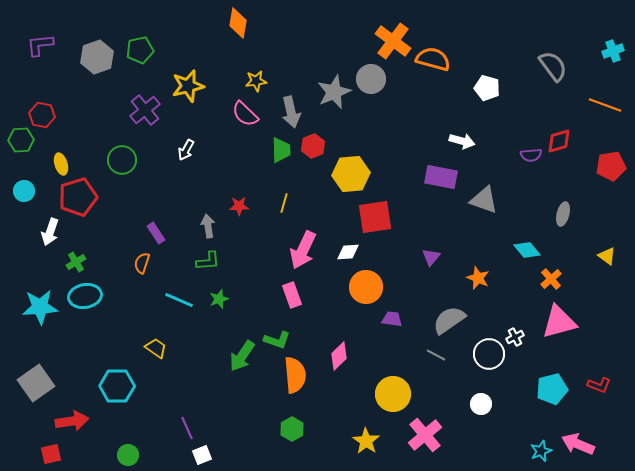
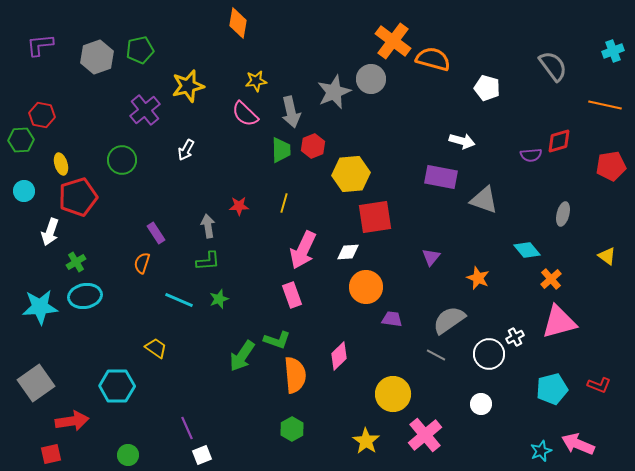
orange line at (605, 105): rotated 8 degrees counterclockwise
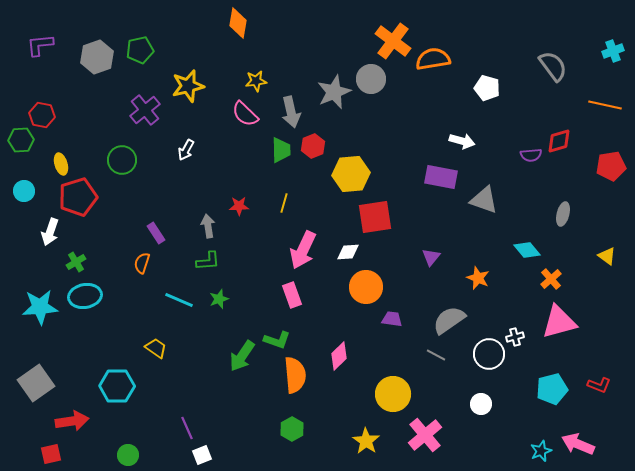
orange semicircle at (433, 59): rotated 24 degrees counterclockwise
white cross at (515, 337): rotated 12 degrees clockwise
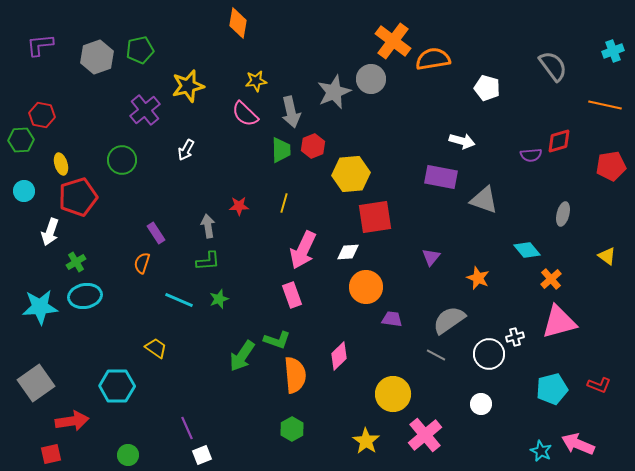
cyan star at (541, 451): rotated 25 degrees counterclockwise
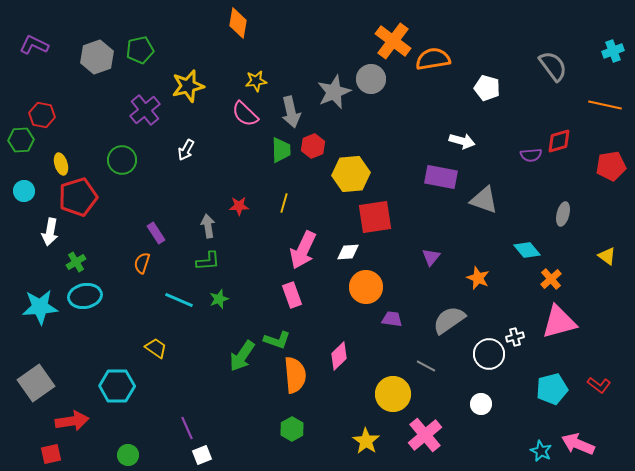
purple L-shape at (40, 45): moved 6 px left; rotated 32 degrees clockwise
white arrow at (50, 232): rotated 8 degrees counterclockwise
gray line at (436, 355): moved 10 px left, 11 px down
red L-shape at (599, 385): rotated 15 degrees clockwise
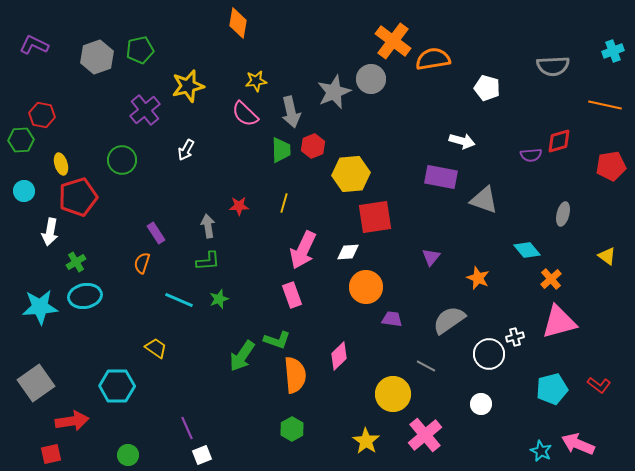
gray semicircle at (553, 66): rotated 124 degrees clockwise
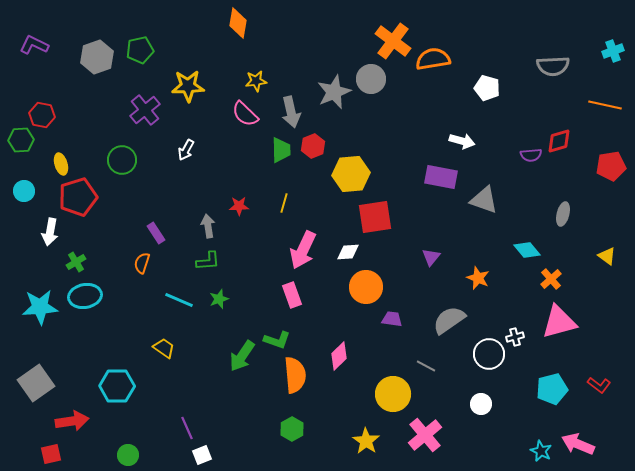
yellow star at (188, 86): rotated 12 degrees clockwise
yellow trapezoid at (156, 348): moved 8 px right
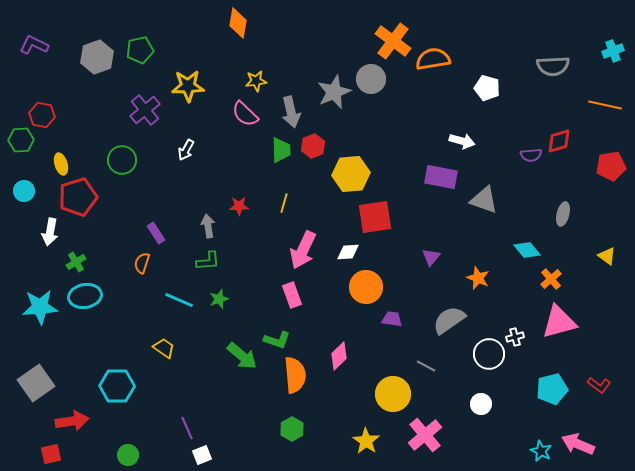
green arrow at (242, 356): rotated 84 degrees counterclockwise
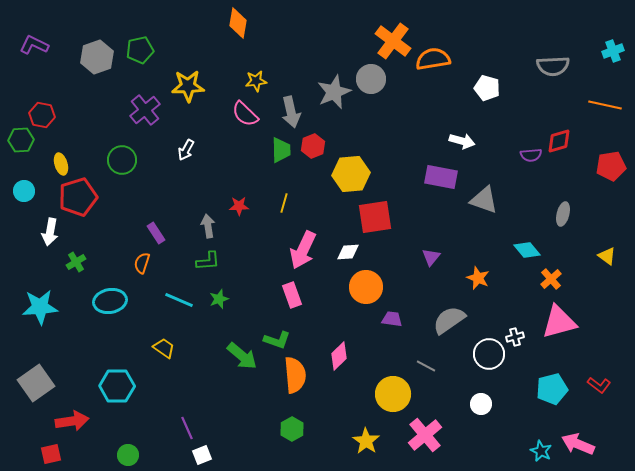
cyan ellipse at (85, 296): moved 25 px right, 5 px down
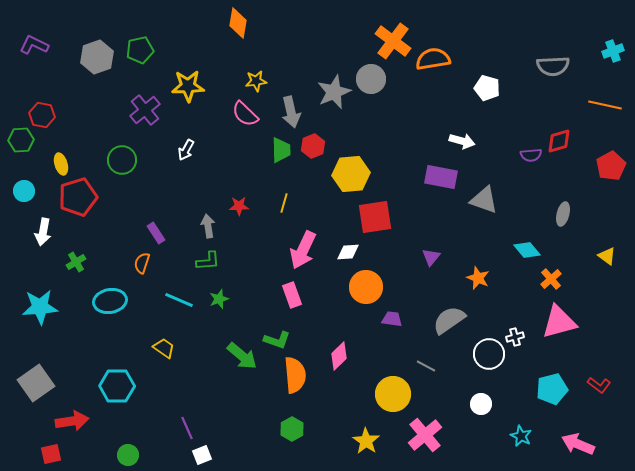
red pentagon at (611, 166): rotated 20 degrees counterclockwise
white arrow at (50, 232): moved 7 px left
cyan star at (541, 451): moved 20 px left, 15 px up
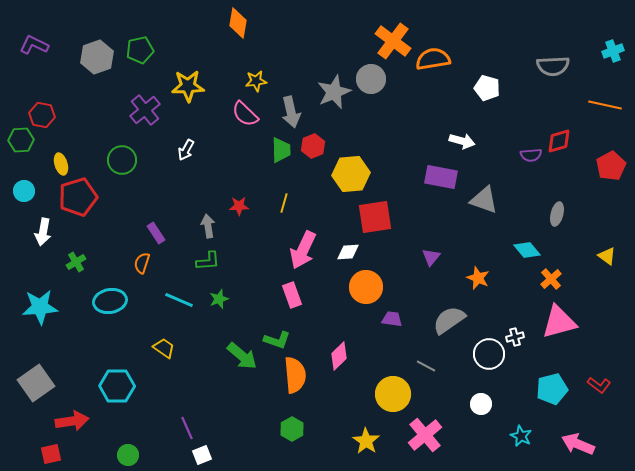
gray ellipse at (563, 214): moved 6 px left
